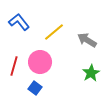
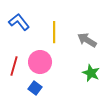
yellow line: rotated 50 degrees counterclockwise
green star: rotated 18 degrees counterclockwise
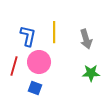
blue L-shape: moved 9 px right, 14 px down; rotated 50 degrees clockwise
gray arrow: moved 1 px left, 1 px up; rotated 138 degrees counterclockwise
pink circle: moved 1 px left
green star: rotated 24 degrees counterclockwise
blue square: rotated 16 degrees counterclockwise
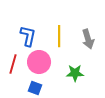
yellow line: moved 5 px right, 4 px down
gray arrow: moved 2 px right
red line: moved 1 px left, 2 px up
green star: moved 16 px left
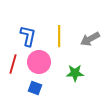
gray arrow: moved 2 px right; rotated 78 degrees clockwise
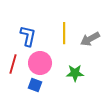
yellow line: moved 5 px right, 3 px up
pink circle: moved 1 px right, 1 px down
blue square: moved 3 px up
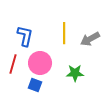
blue L-shape: moved 3 px left
